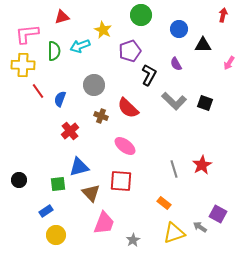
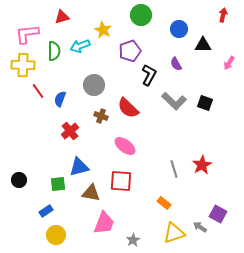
brown triangle: rotated 36 degrees counterclockwise
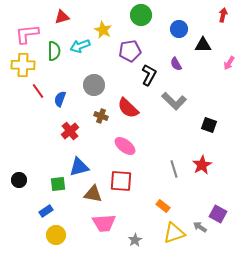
purple pentagon: rotated 10 degrees clockwise
black square: moved 4 px right, 22 px down
brown triangle: moved 2 px right, 1 px down
orange rectangle: moved 1 px left, 3 px down
pink trapezoid: rotated 65 degrees clockwise
gray star: moved 2 px right
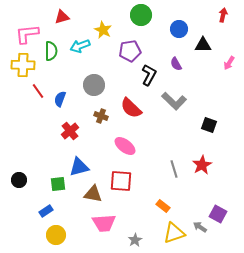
green semicircle: moved 3 px left
red semicircle: moved 3 px right
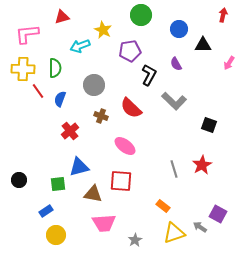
green semicircle: moved 4 px right, 17 px down
yellow cross: moved 4 px down
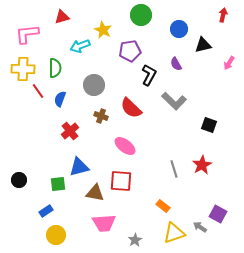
black triangle: rotated 12 degrees counterclockwise
brown triangle: moved 2 px right, 1 px up
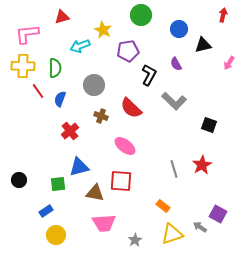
purple pentagon: moved 2 px left
yellow cross: moved 3 px up
yellow triangle: moved 2 px left, 1 px down
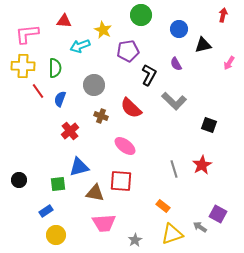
red triangle: moved 2 px right, 4 px down; rotated 21 degrees clockwise
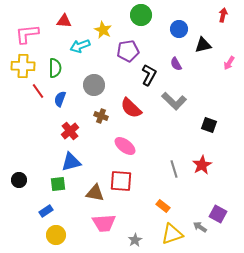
blue triangle: moved 8 px left, 5 px up
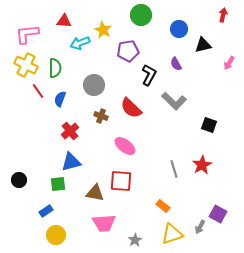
cyan arrow: moved 3 px up
yellow cross: moved 3 px right, 1 px up; rotated 25 degrees clockwise
gray arrow: rotated 96 degrees counterclockwise
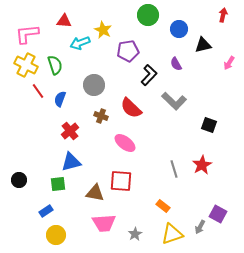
green circle: moved 7 px right
green semicircle: moved 3 px up; rotated 18 degrees counterclockwise
black L-shape: rotated 15 degrees clockwise
pink ellipse: moved 3 px up
gray star: moved 6 px up
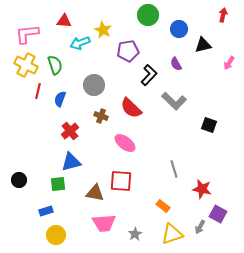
red line: rotated 49 degrees clockwise
red star: moved 24 px down; rotated 30 degrees counterclockwise
blue rectangle: rotated 16 degrees clockwise
